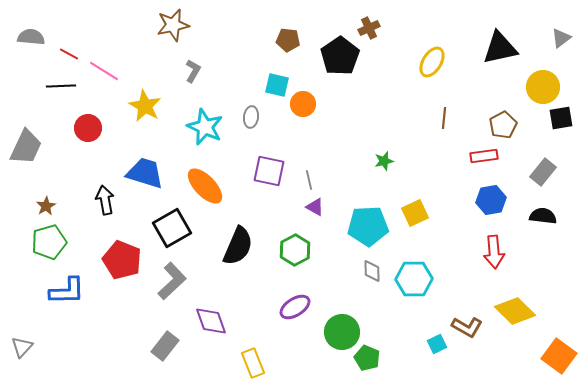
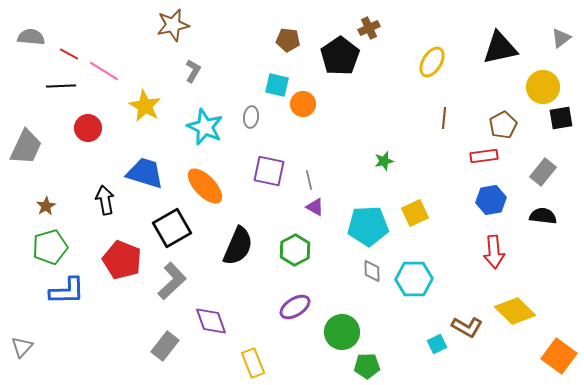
green pentagon at (49, 242): moved 1 px right, 5 px down
green pentagon at (367, 358): moved 8 px down; rotated 25 degrees counterclockwise
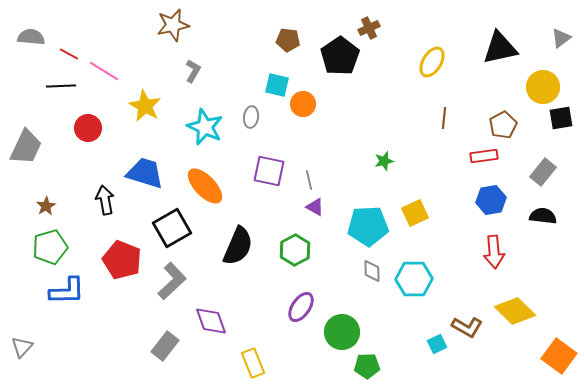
purple ellipse at (295, 307): moved 6 px right; rotated 24 degrees counterclockwise
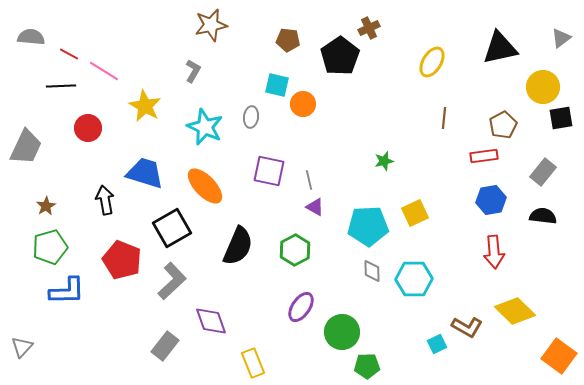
brown star at (173, 25): moved 38 px right
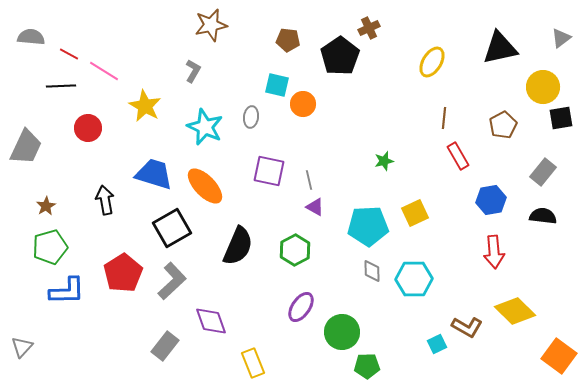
red rectangle at (484, 156): moved 26 px left; rotated 68 degrees clockwise
blue trapezoid at (145, 173): moved 9 px right, 1 px down
red pentagon at (122, 260): moved 1 px right, 13 px down; rotated 18 degrees clockwise
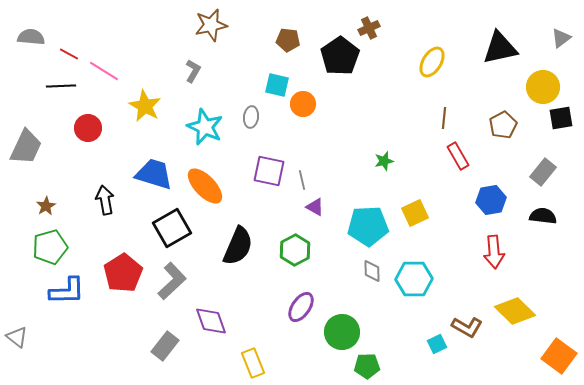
gray line at (309, 180): moved 7 px left
gray triangle at (22, 347): moved 5 px left, 10 px up; rotated 35 degrees counterclockwise
